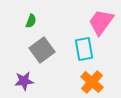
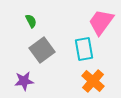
green semicircle: rotated 48 degrees counterclockwise
orange cross: moved 1 px right, 1 px up
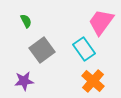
green semicircle: moved 5 px left
cyan rectangle: rotated 25 degrees counterclockwise
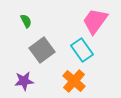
pink trapezoid: moved 6 px left, 1 px up
cyan rectangle: moved 2 px left, 1 px down
orange cross: moved 19 px left
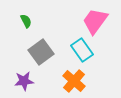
gray square: moved 1 px left, 2 px down
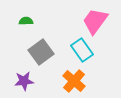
green semicircle: rotated 64 degrees counterclockwise
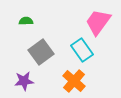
pink trapezoid: moved 3 px right, 1 px down
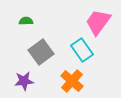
orange cross: moved 2 px left
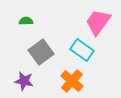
cyan rectangle: rotated 20 degrees counterclockwise
purple star: rotated 18 degrees clockwise
